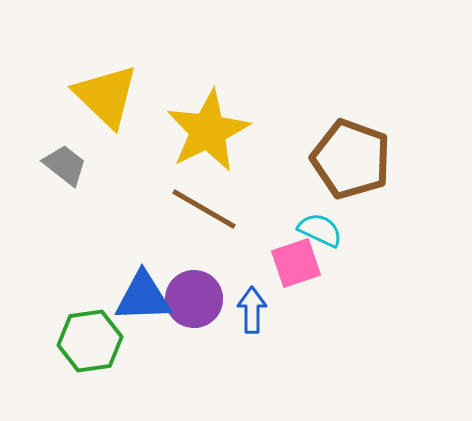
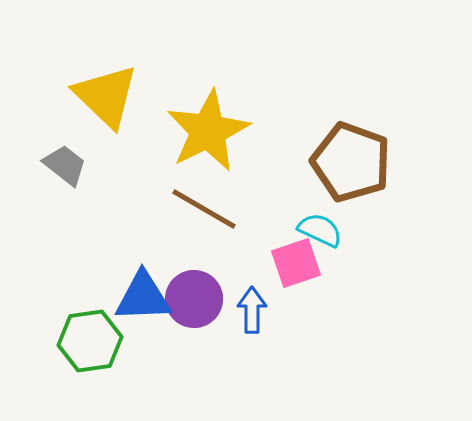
brown pentagon: moved 3 px down
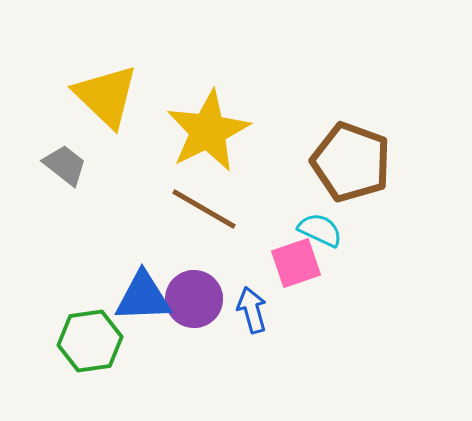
blue arrow: rotated 15 degrees counterclockwise
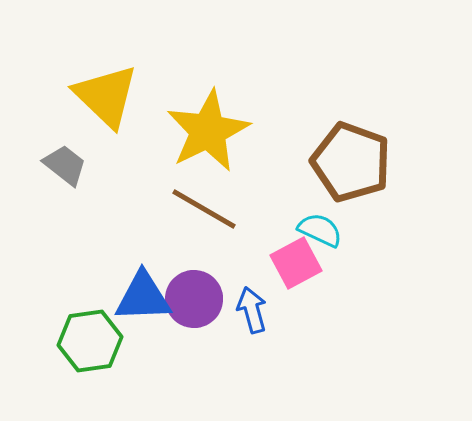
pink square: rotated 9 degrees counterclockwise
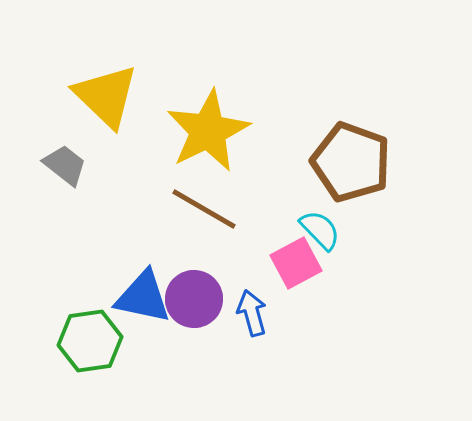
cyan semicircle: rotated 21 degrees clockwise
blue triangle: rotated 14 degrees clockwise
blue arrow: moved 3 px down
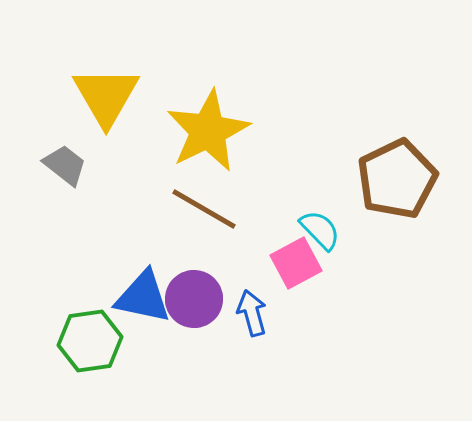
yellow triangle: rotated 16 degrees clockwise
brown pentagon: moved 46 px right, 17 px down; rotated 26 degrees clockwise
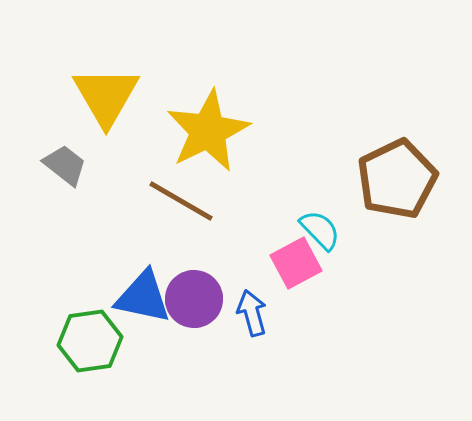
brown line: moved 23 px left, 8 px up
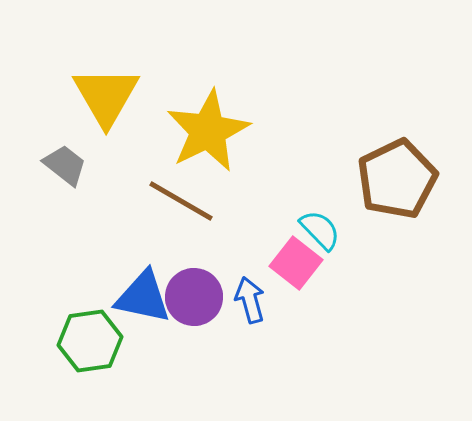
pink square: rotated 24 degrees counterclockwise
purple circle: moved 2 px up
blue arrow: moved 2 px left, 13 px up
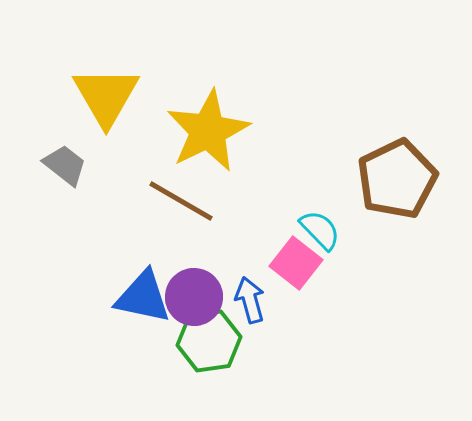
green hexagon: moved 119 px right
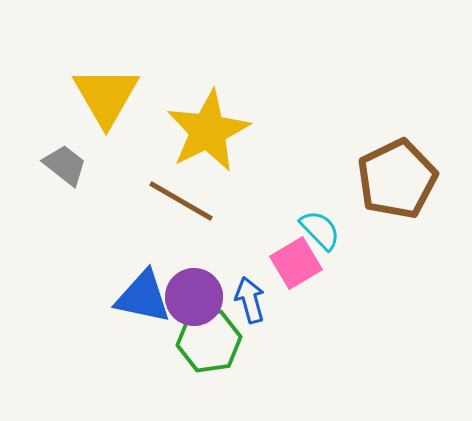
pink square: rotated 21 degrees clockwise
